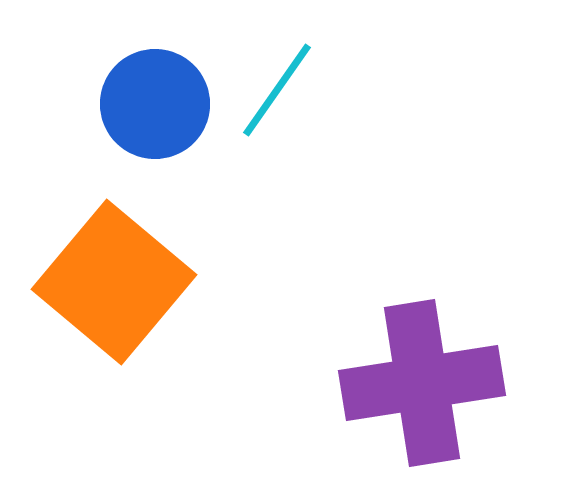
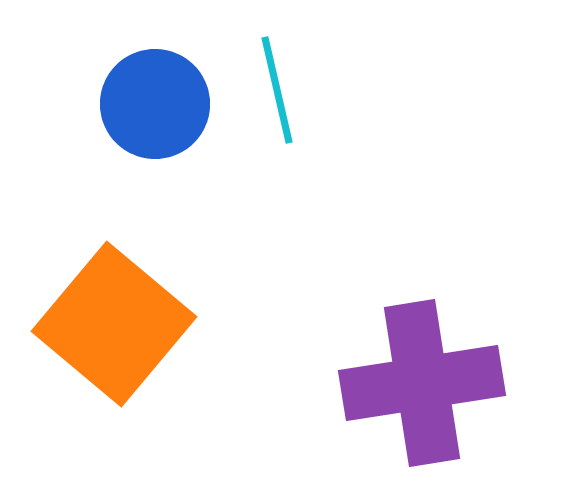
cyan line: rotated 48 degrees counterclockwise
orange square: moved 42 px down
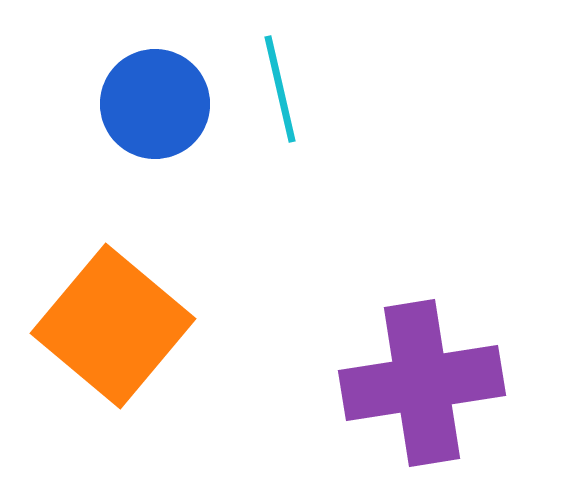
cyan line: moved 3 px right, 1 px up
orange square: moved 1 px left, 2 px down
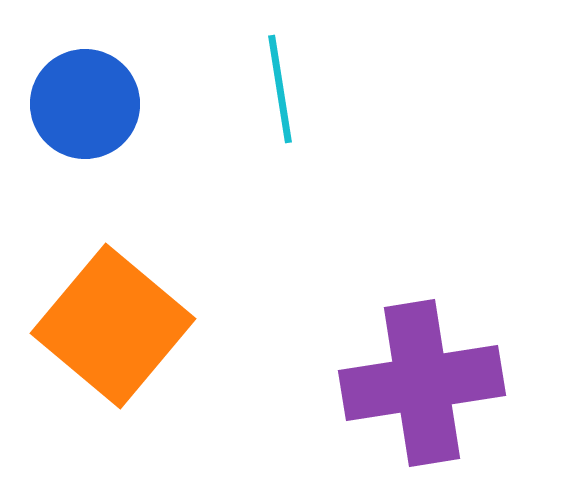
cyan line: rotated 4 degrees clockwise
blue circle: moved 70 px left
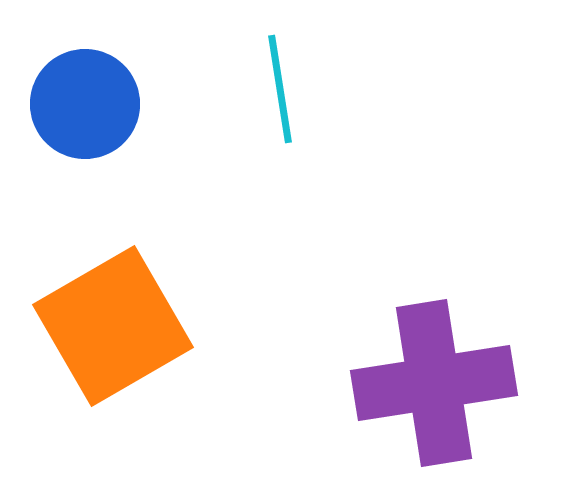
orange square: rotated 20 degrees clockwise
purple cross: moved 12 px right
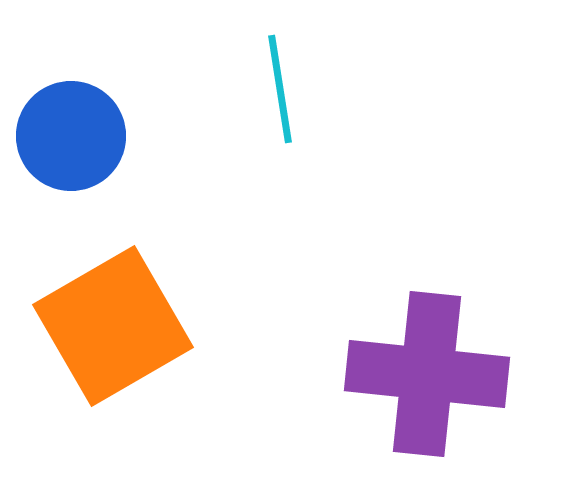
blue circle: moved 14 px left, 32 px down
purple cross: moved 7 px left, 9 px up; rotated 15 degrees clockwise
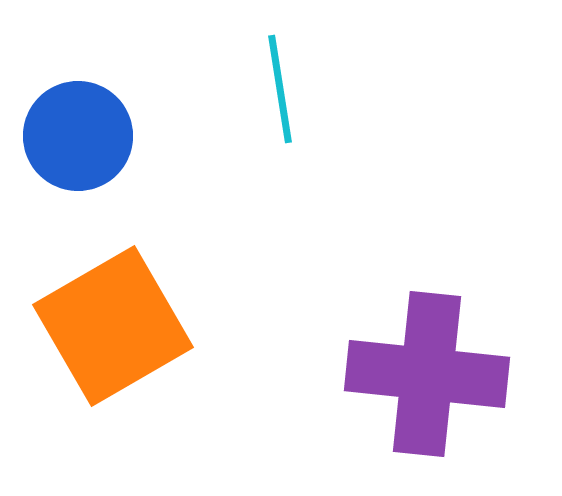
blue circle: moved 7 px right
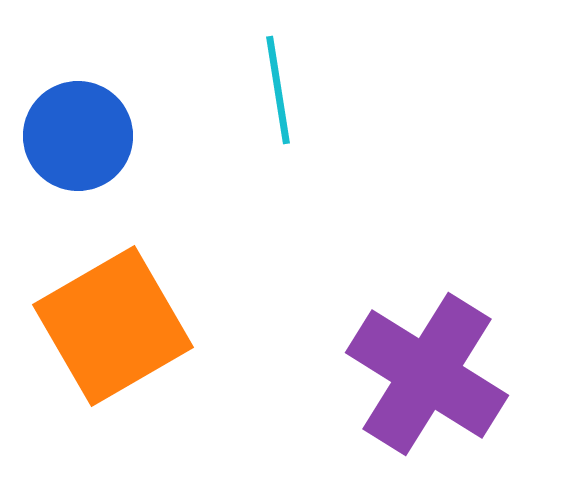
cyan line: moved 2 px left, 1 px down
purple cross: rotated 26 degrees clockwise
